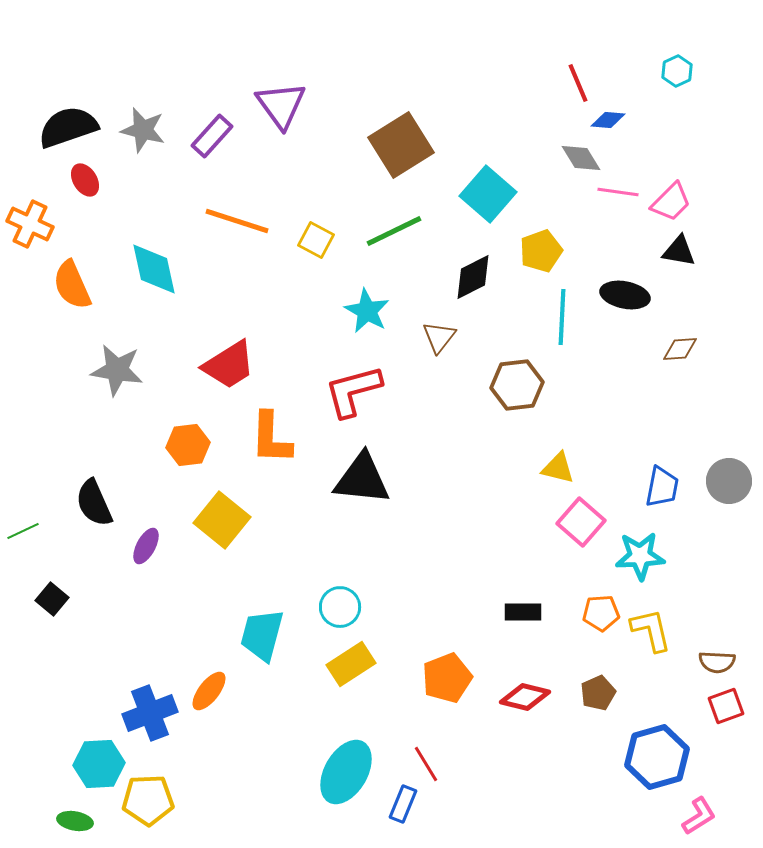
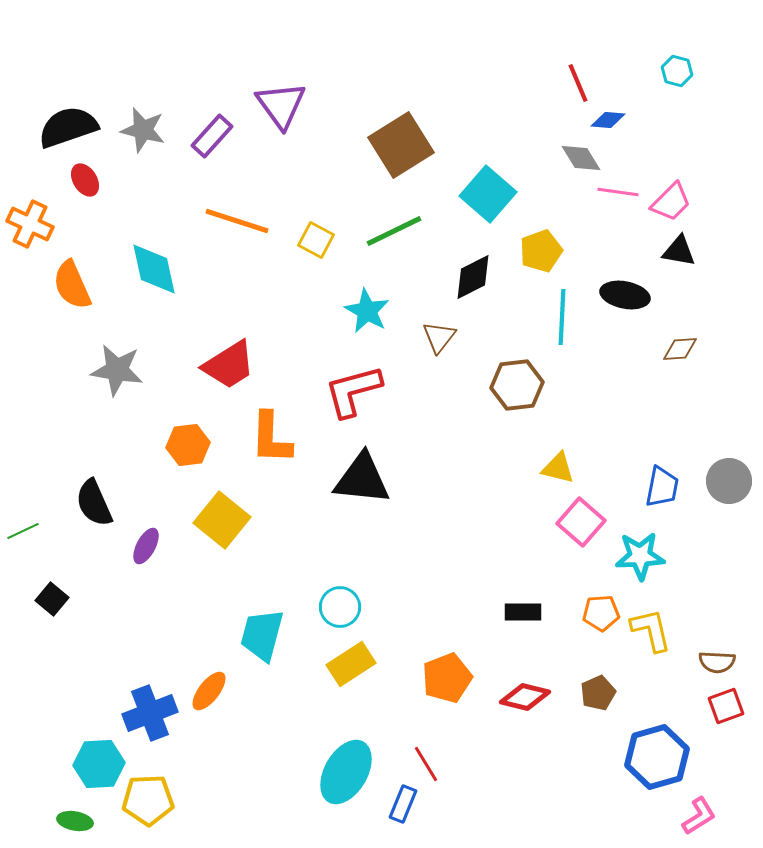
cyan hexagon at (677, 71): rotated 20 degrees counterclockwise
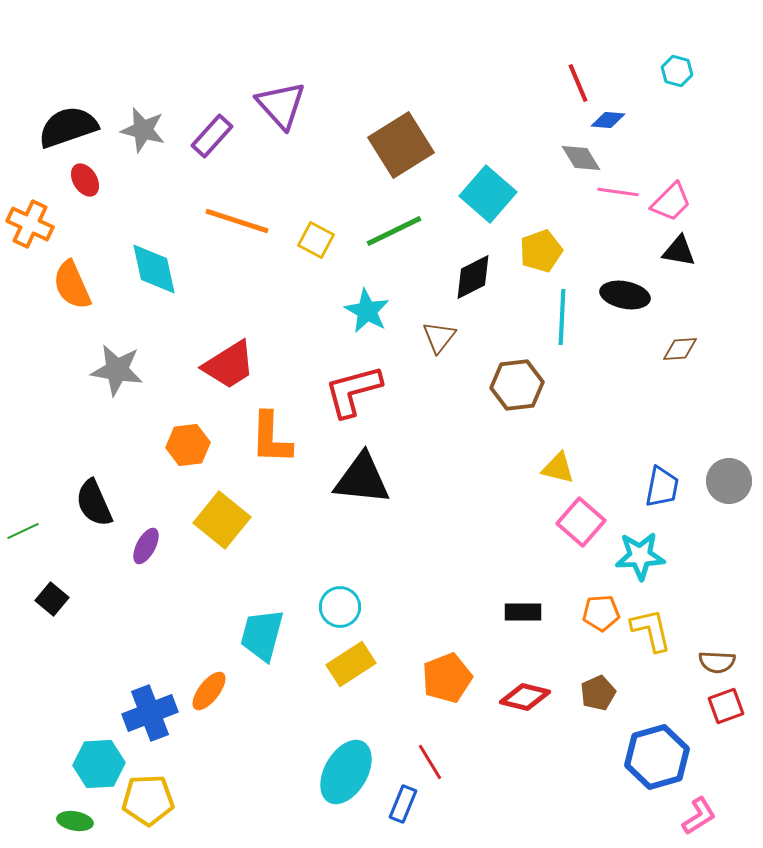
purple triangle at (281, 105): rotated 6 degrees counterclockwise
red line at (426, 764): moved 4 px right, 2 px up
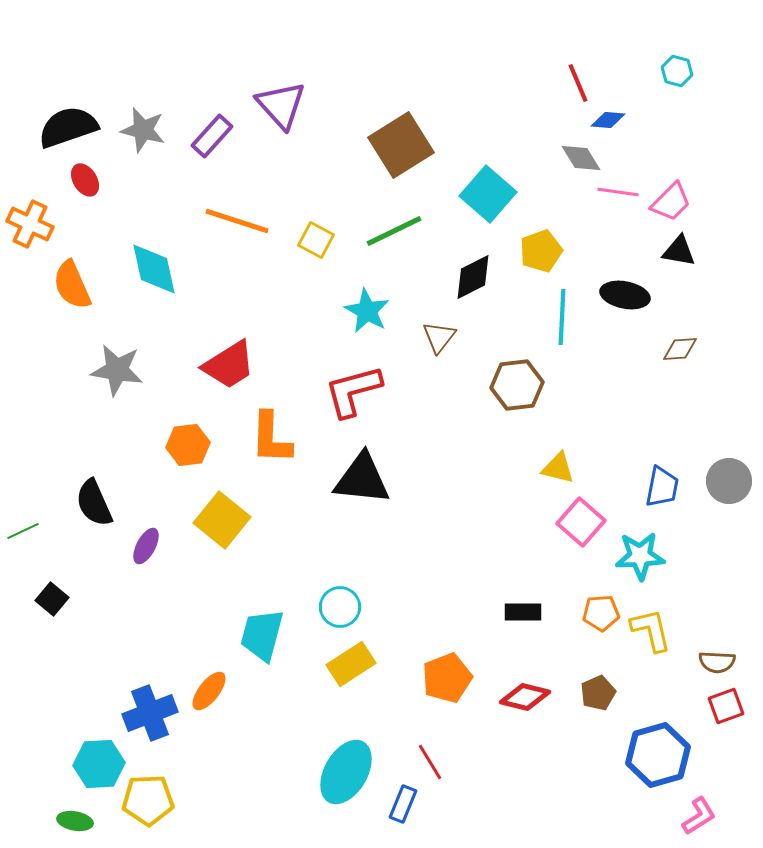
blue hexagon at (657, 757): moved 1 px right, 2 px up
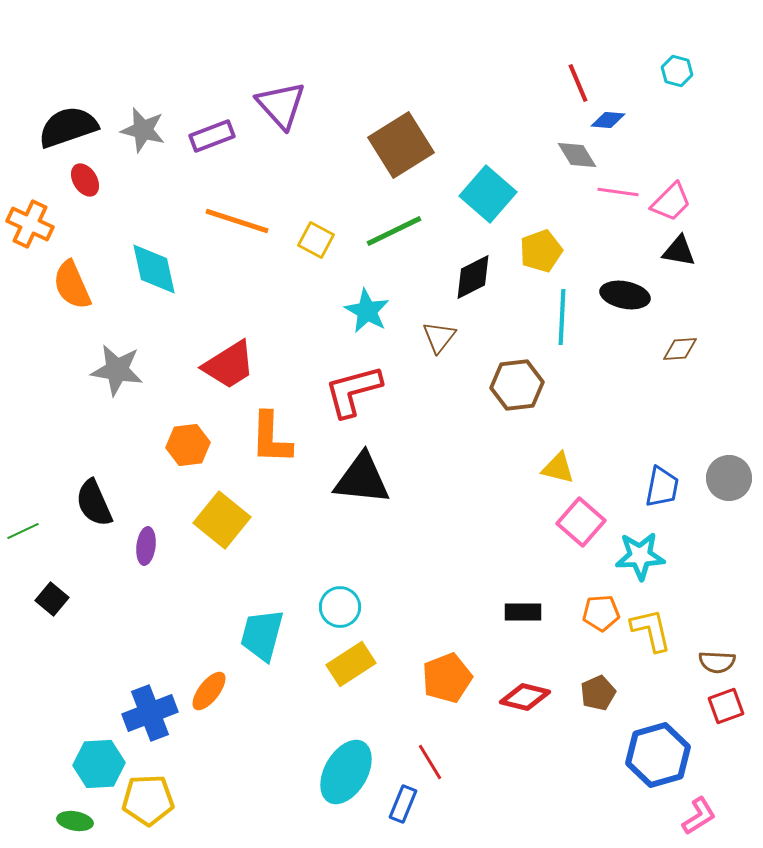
purple rectangle at (212, 136): rotated 27 degrees clockwise
gray diamond at (581, 158): moved 4 px left, 3 px up
gray circle at (729, 481): moved 3 px up
purple ellipse at (146, 546): rotated 21 degrees counterclockwise
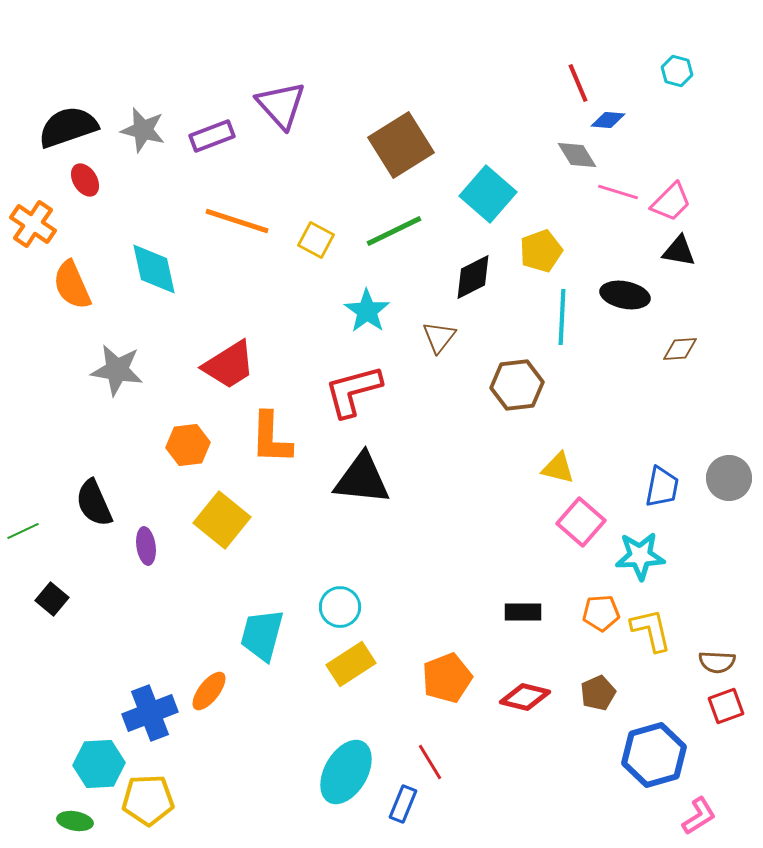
pink line at (618, 192): rotated 9 degrees clockwise
orange cross at (30, 224): moved 3 px right; rotated 9 degrees clockwise
cyan star at (367, 311): rotated 6 degrees clockwise
purple ellipse at (146, 546): rotated 15 degrees counterclockwise
blue hexagon at (658, 755): moved 4 px left
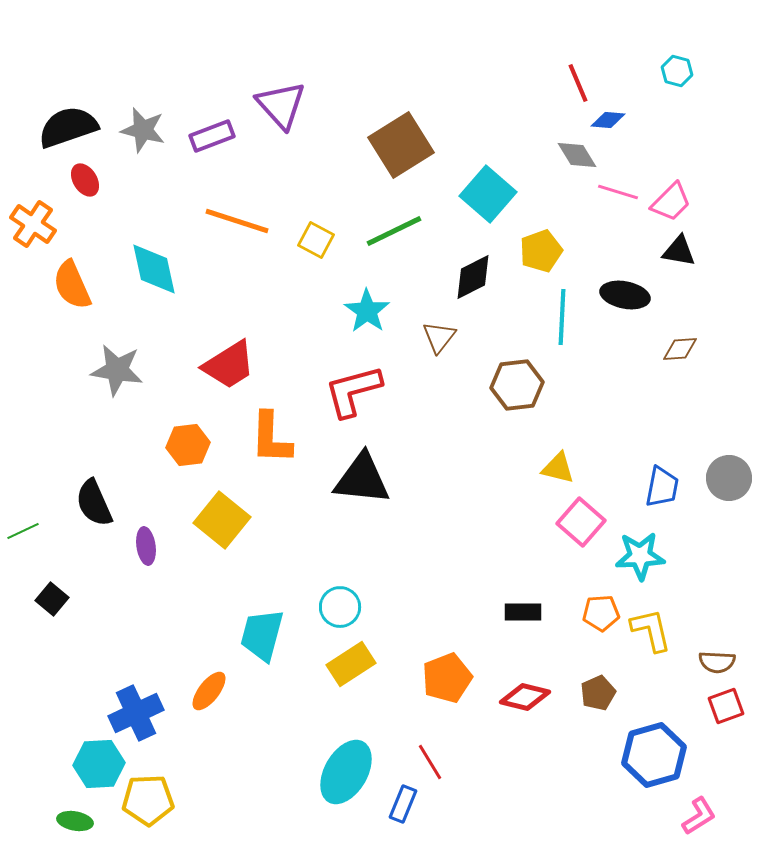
blue cross at (150, 713): moved 14 px left; rotated 4 degrees counterclockwise
